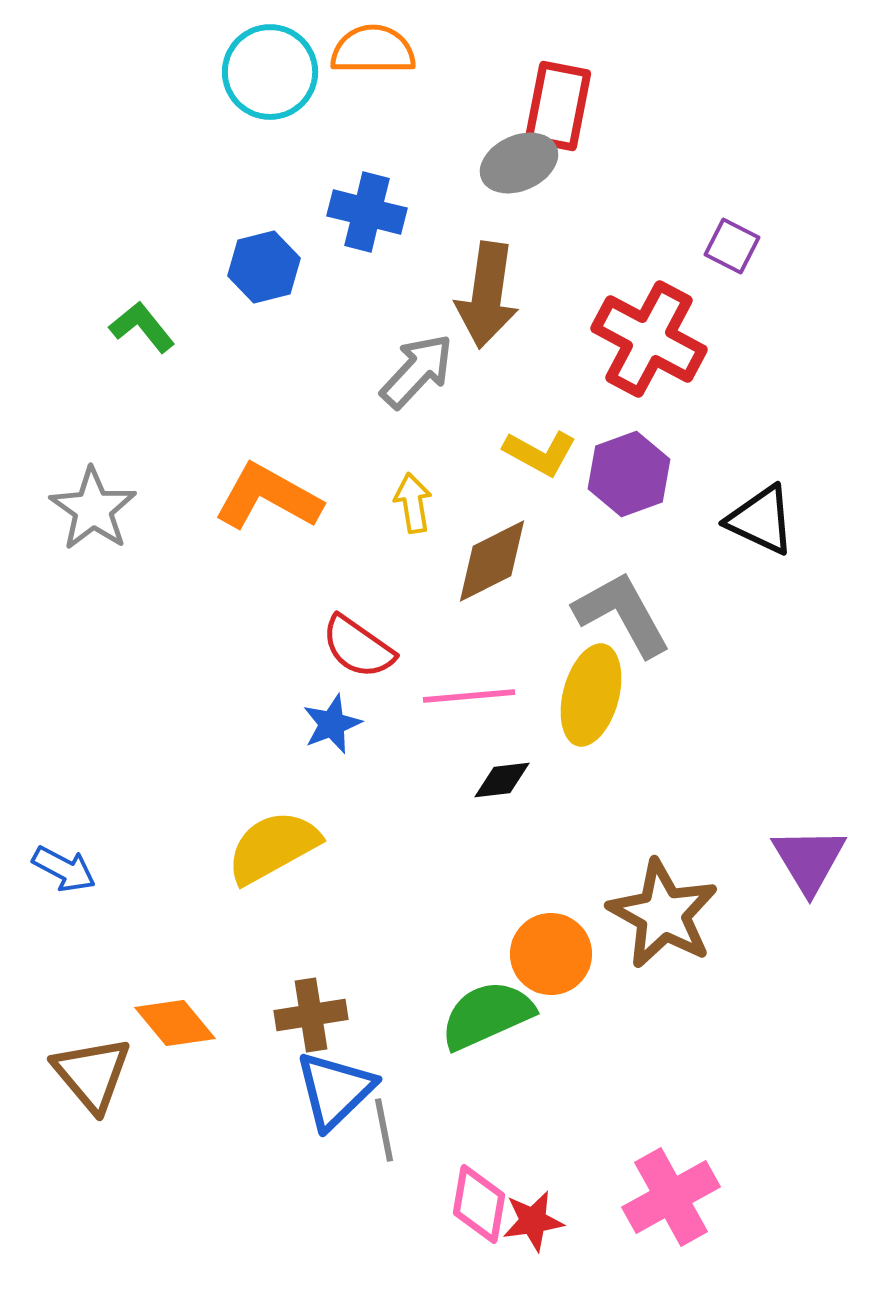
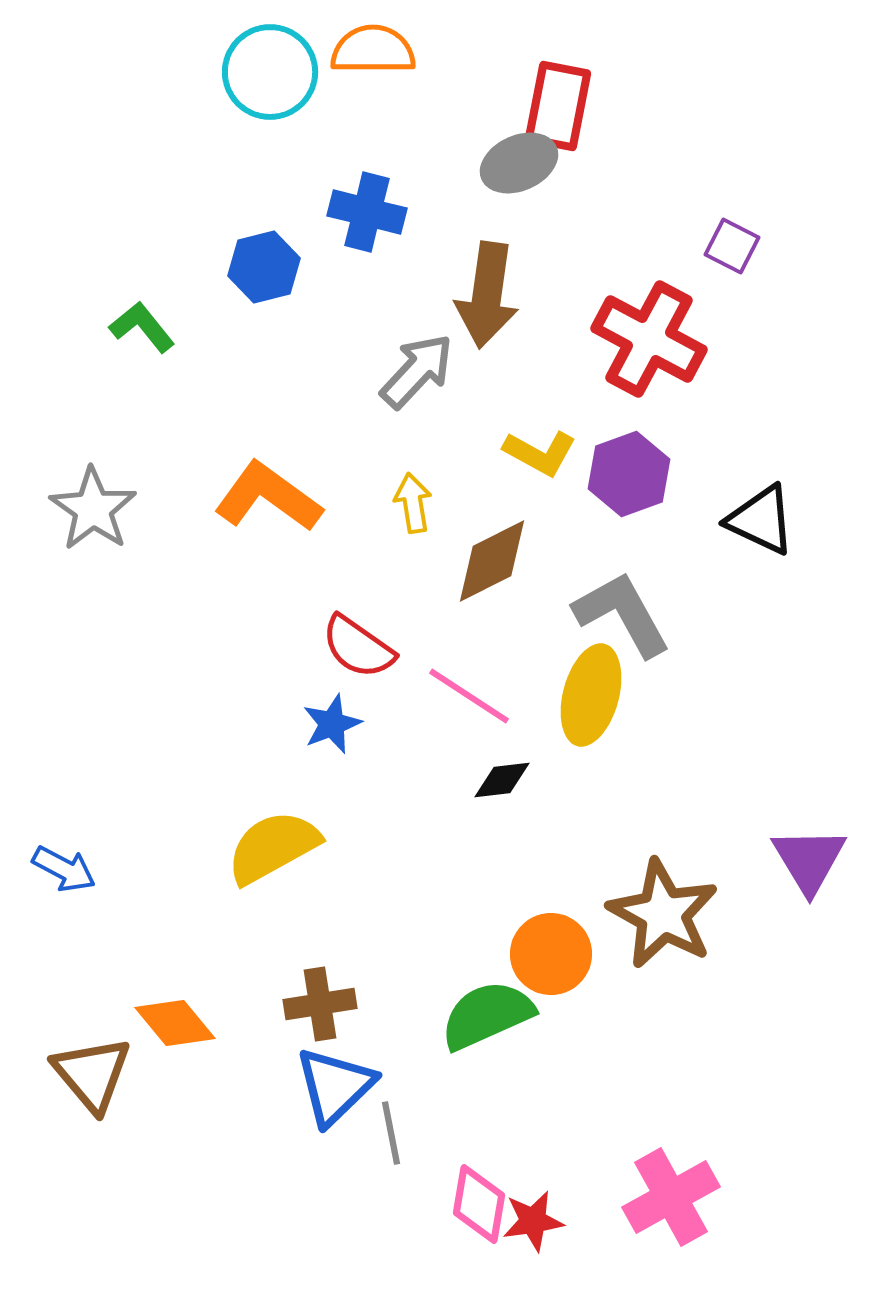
orange L-shape: rotated 7 degrees clockwise
pink line: rotated 38 degrees clockwise
brown cross: moved 9 px right, 11 px up
blue triangle: moved 4 px up
gray line: moved 7 px right, 3 px down
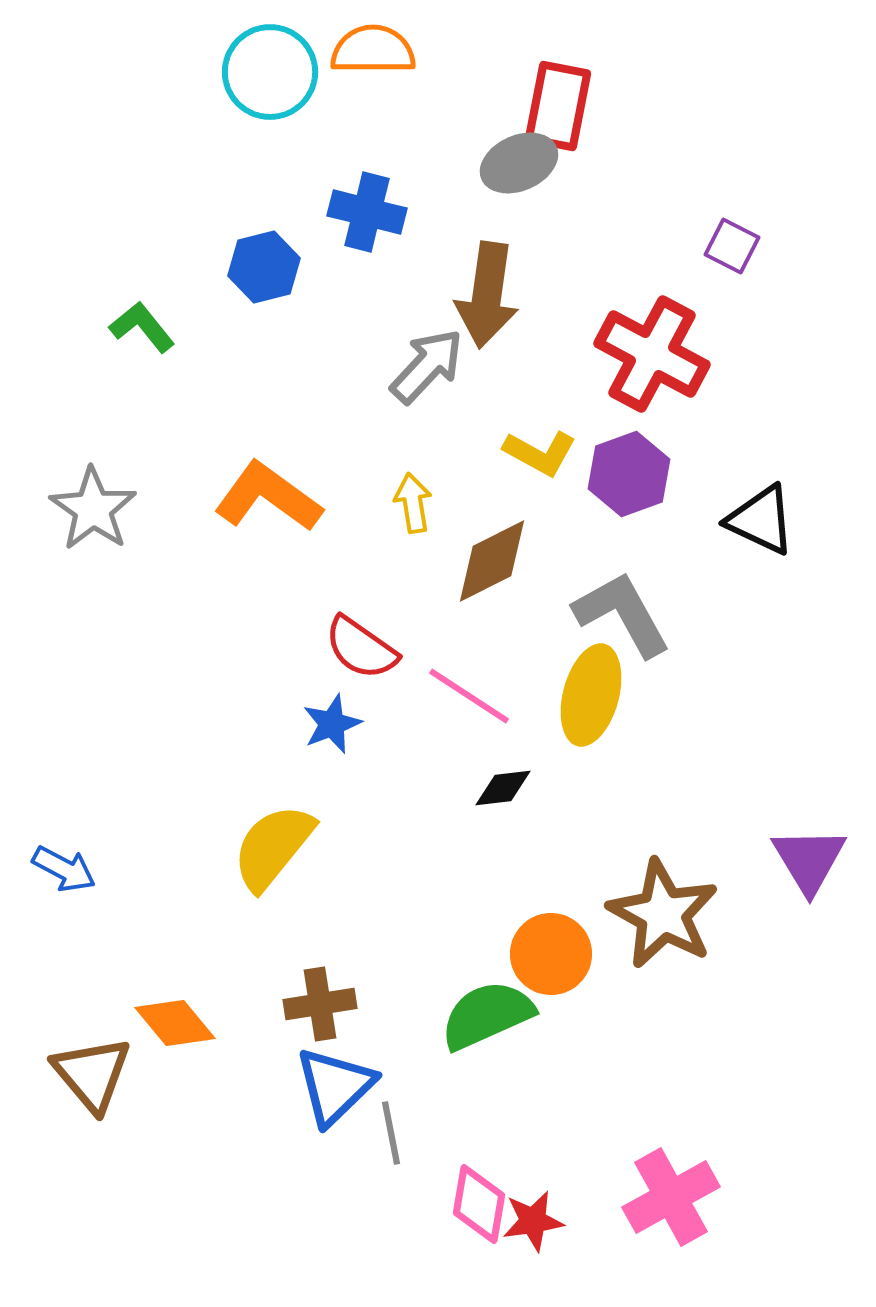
red cross: moved 3 px right, 15 px down
gray arrow: moved 10 px right, 5 px up
red semicircle: moved 3 px right, 1 px down
black diamond: moved 1 px right, 8 px down
yellow semicircle: rotated 22 degrees counterclockwise
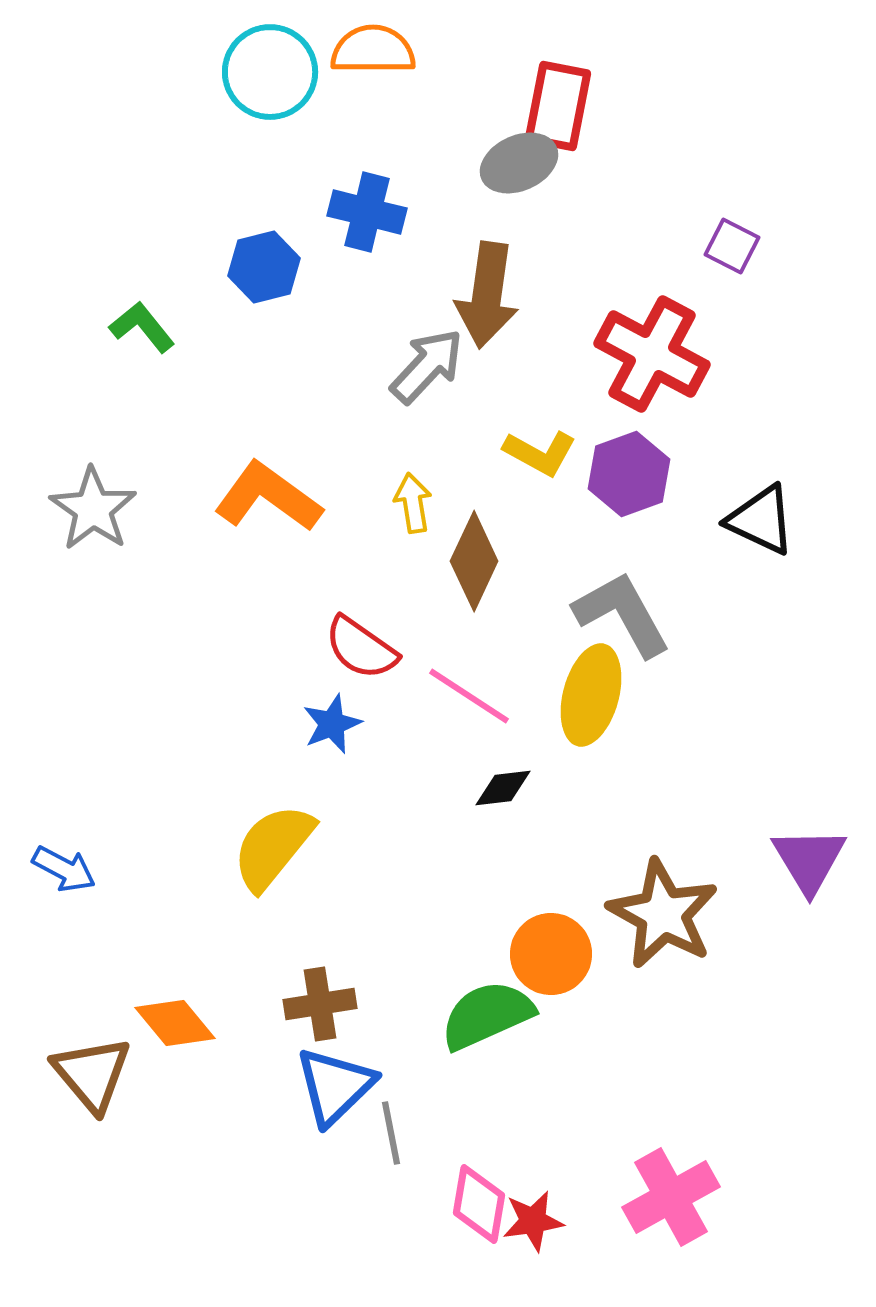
brown diamond: moved 18 px left; rotated 38 degrees counterclockwise
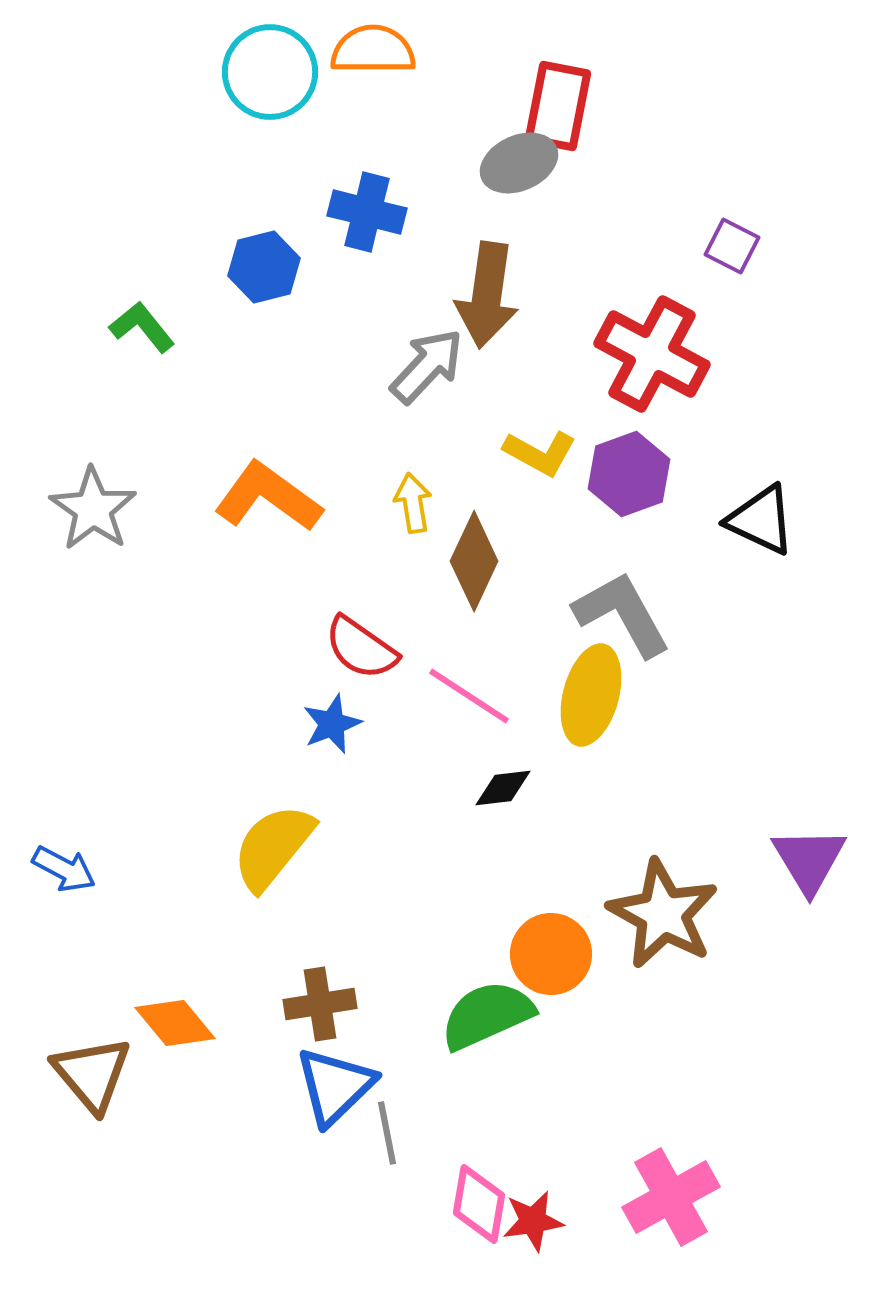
gray line: moved 4 px left
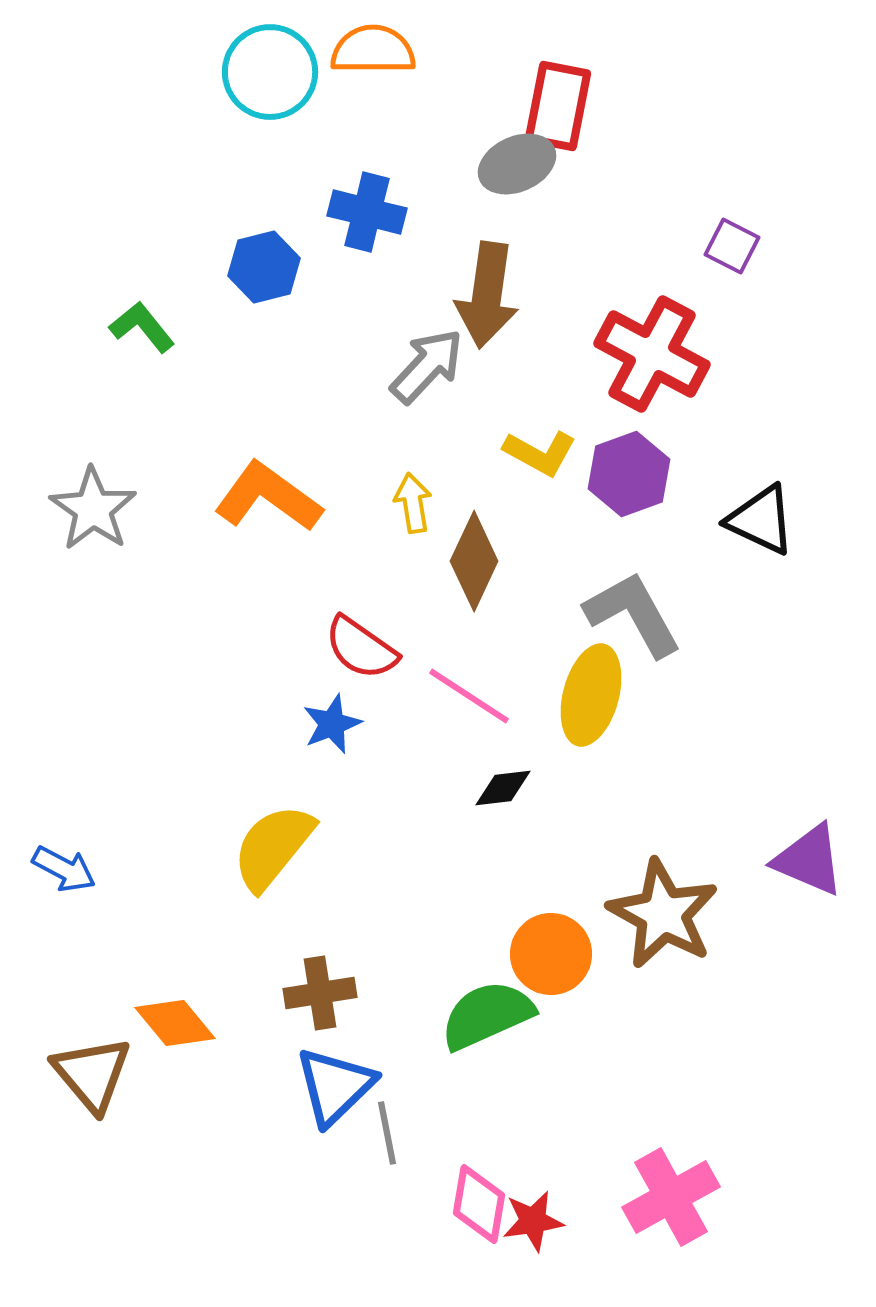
gray ellipse: moved 2 px left, 1 px down
gray L-shape: moved 11 px right
purple triangle: rotated 36 degrees counterclockwise
brown cross: moved 11 px up
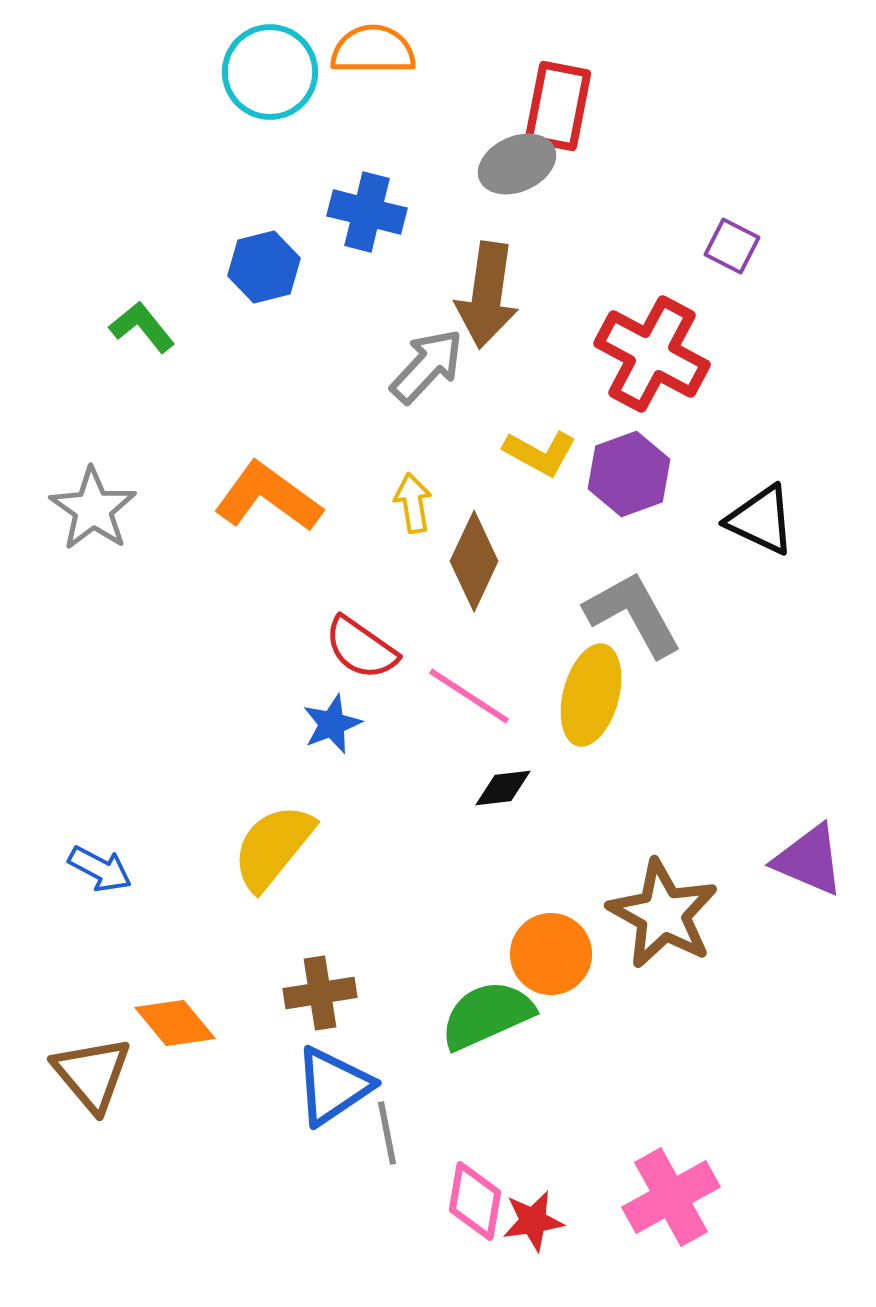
blue arrow: moved 36 px right
blue triangle: moved 2 px left; rotated 10 degrees clockwise
pink diamond: moved 4 px left, 3 px up
